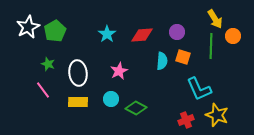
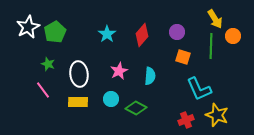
green pentagon: moved 1 px down
red diamond: rotated 45 degrees counterclockwise
cyan semicircle: moved 12 px left, 15 px down
white ellipse: moved 1 px right, 1 px down
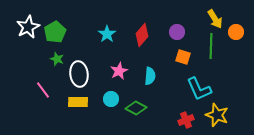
orange circle: moved 3 px right, 4 px up
green star: moved 9 px right, 5 px up
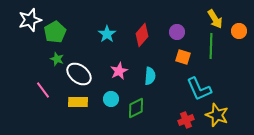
white star: moved 2 px right, 7 px up; rotated 10 degrees clockwise
orange circle: moved 3 px right, 1 px up
white ellipse: rotated 45 degrees counterclockwise
green diamond: rotated 55 degrees counterclockwise
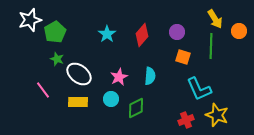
pink star: moved 6 px down
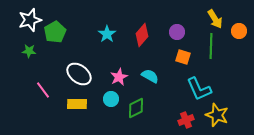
green star: moved 28 px left, 8 px up; rotated 16 degrees counterclockwise
cyan semicircle: rotated 66 degrees counterclockwise
yellow rectangle: moved 1 px left, 2 px down
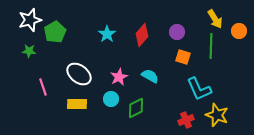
pink line: moved 3 px up; rotated 18 degrees clockwise
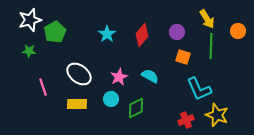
yellow arrow: moved 8 px left
orange circle: moved 1 px left
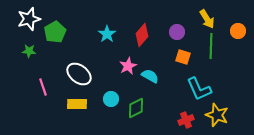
white star: moved 1 px left, 1 px up
pink star: moved 9 px right, 11 px up
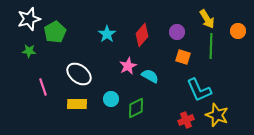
cyan L-shape: moved 1 px down
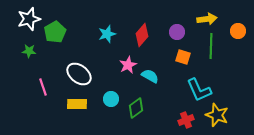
yellow arrow: rotated 66 degrees counterclockwise
cyan star: rotated 18 degrees clockwise
pink star: moved 1 px up
green diamond: rotated 10 degrees counterclockwise
